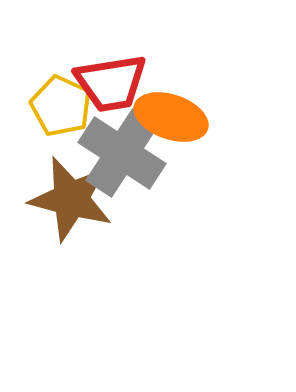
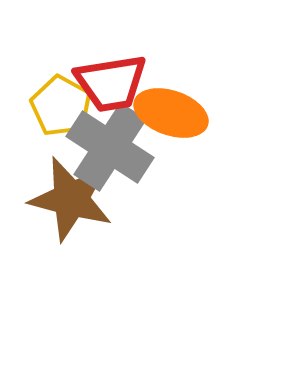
yellow pentagon: rotated 4 degrees clockwise
orange ellipse: moved 4 px up
gray cross: moved 12 px left, 6 px up
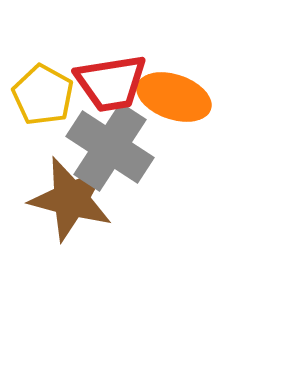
yellow pentagon: moved 18 px left, 11 px up
orange ellipse: moved 3 px right, 16 px up
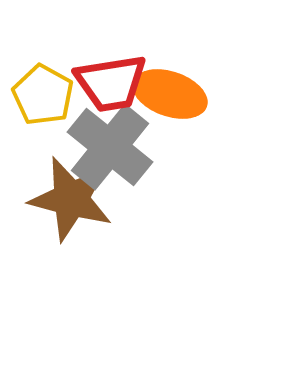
orange ellipse: moved 4 px left, 3 px up
gray cross: rotated 6 degrees clockwise
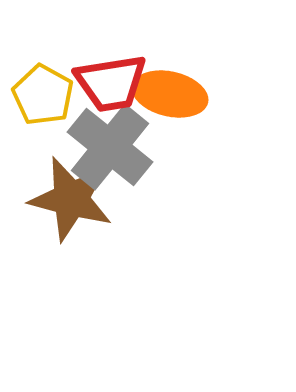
orange ellipse: rotated 6 degrees counterclockwise
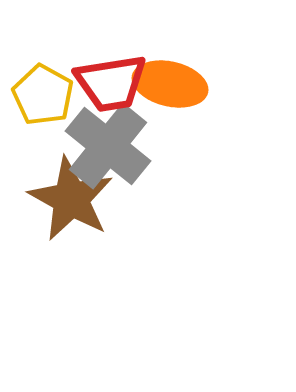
orange ellipse: moved 10 px up
gray cross: moved 2 px left, 1 px up
brown star: rotated 14 degrees clockwise
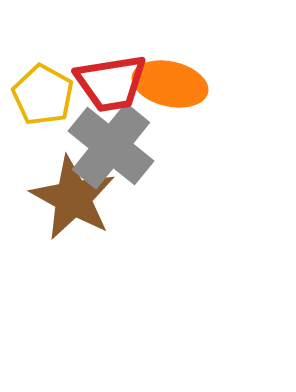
gray cross: moved 3 px right
brown star: moved 2 px right, 1 px up
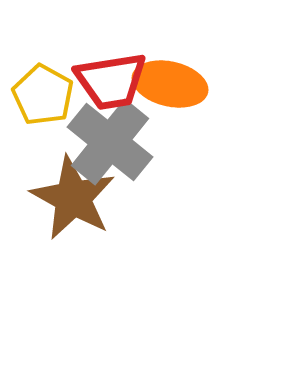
red trapezoid: moved 2 px up
gray cross: moved 1 px left, 4 px up
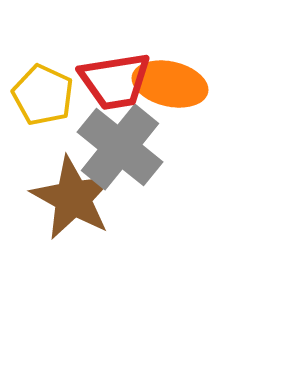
red trapezoid: moved 4 px right
yellow pentagon: rotated 4 degrees counterclockwise
gray cross: moved 10 px right, 5 px down
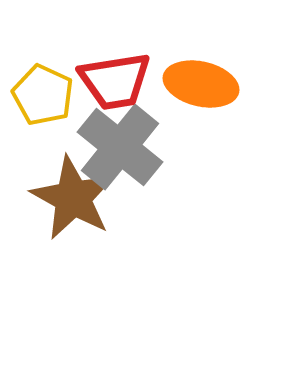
orange ellipse: moved 31 px right
